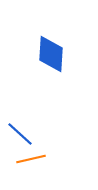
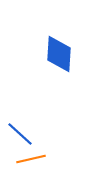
blue diamond: moved 8 px right
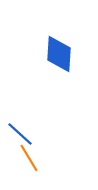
orange line: moved 2 px left, 1 px up; rotated 72 degrees clockwise
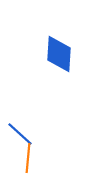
orange line: moved 1 px left; rotated 36 degrees clockwise
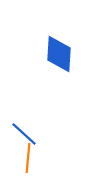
blue line: moved 4 px right
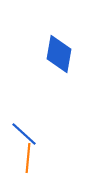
blue diamond: rotated 6 degrees clockwise
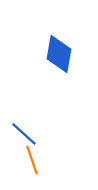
orange line: moved 4 px right, 2 px down; rotated 24 degrees counterclockwise
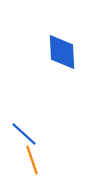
blue diamond: moved 3 px right, 2 px up; rotated 12 degrees counterclockwise
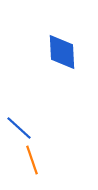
blue line: moved 5 px left, 6 px up
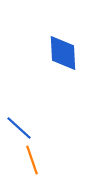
blue diamond: moved 1 px right, 1 px down
